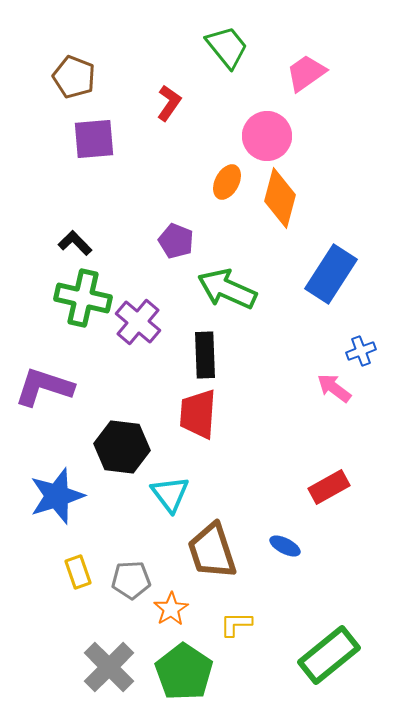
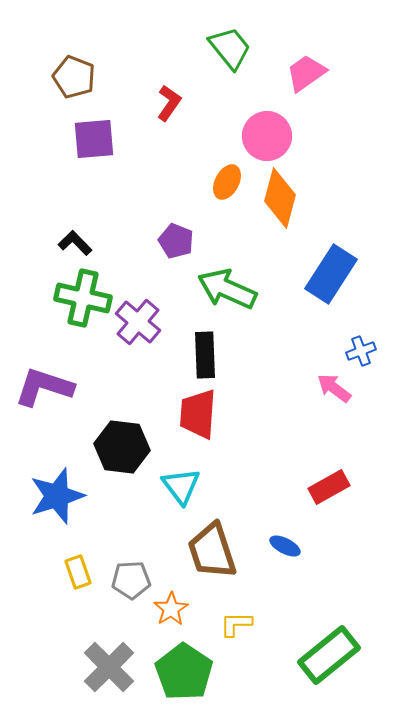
green trapezoid: moved 3 px right, 1 px down
cyan triangle: moved 11 px right, 8 px up
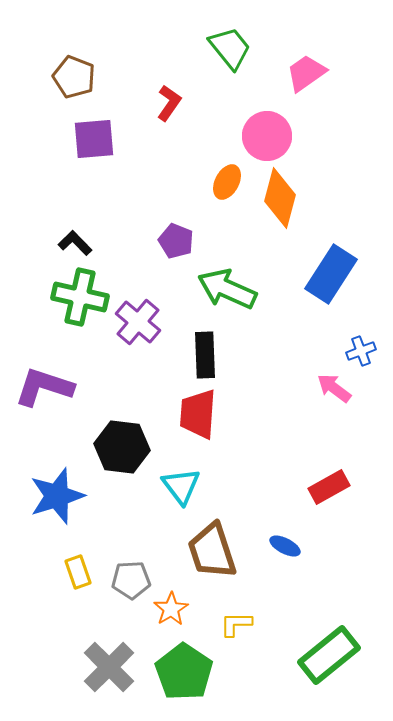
green cross: moved 3 px left, 1 px up
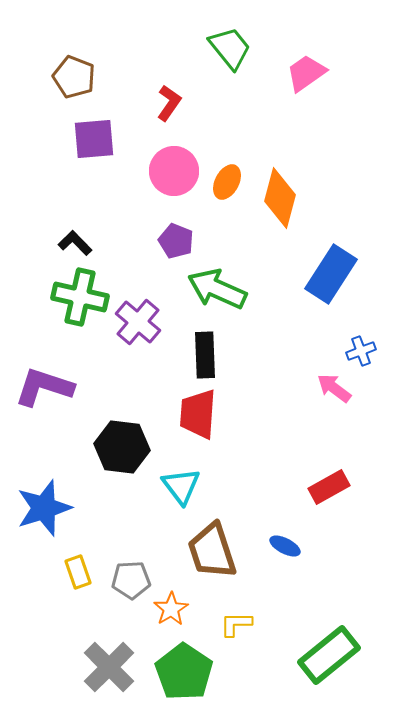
pink circle: moved 93 px left, 35 px down
green arrow: moved 10 px left
blue star: moved 13 px left, 12 px down
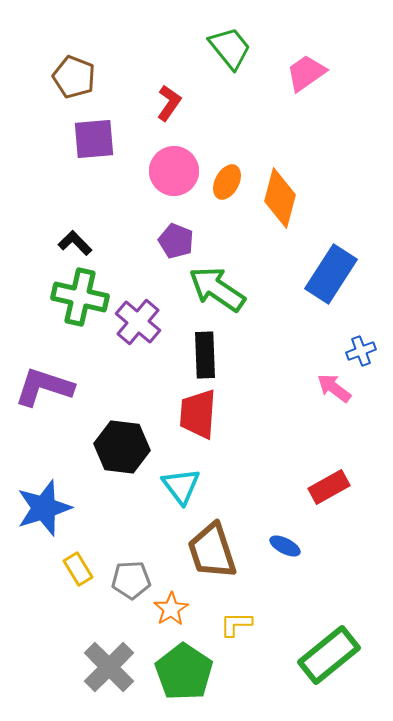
green arrow: rotated 10 degrees clockwise
yellow rectangle: moved 3 px up; rotated 12 degrees counterclockwise
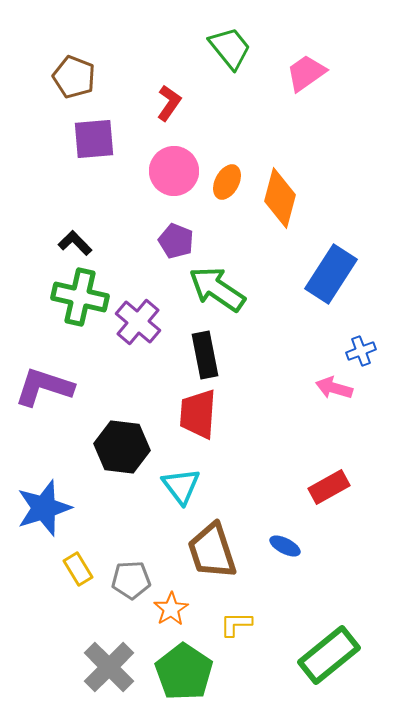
black rectangle: rotated 9 degrees counterclockwise
pink arrow: rotated 21 degrees counterclockwise
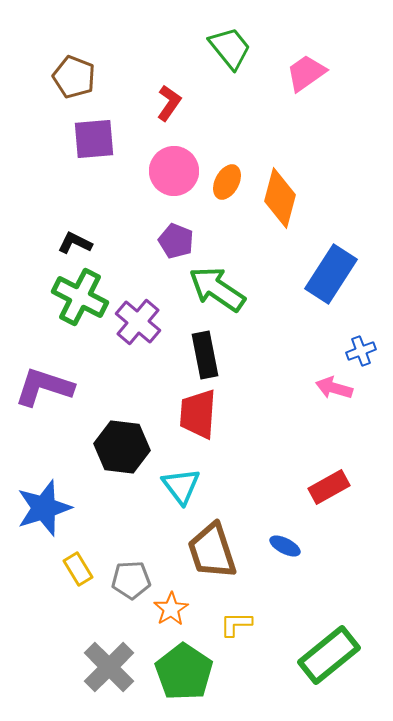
black L-shape: rotated 20 degrees counterclockwise
green cross: rotated 14 degrees clockwise
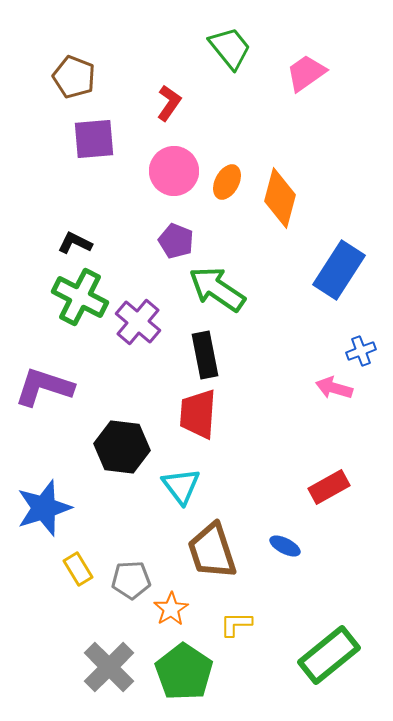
blue rectangle: moved 8 px right, 4 px up
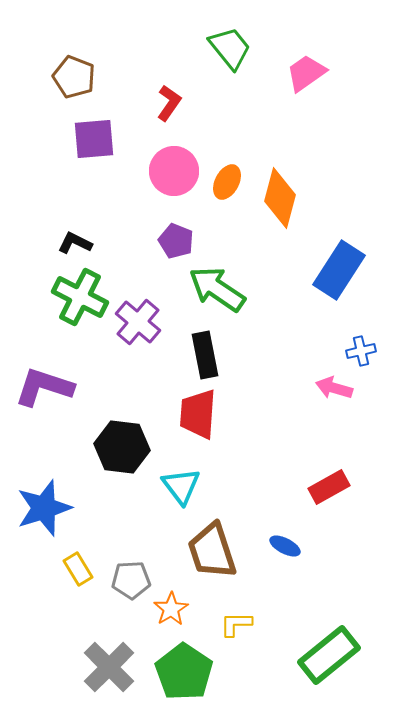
blue cross: rotated 8 degrees clockwise
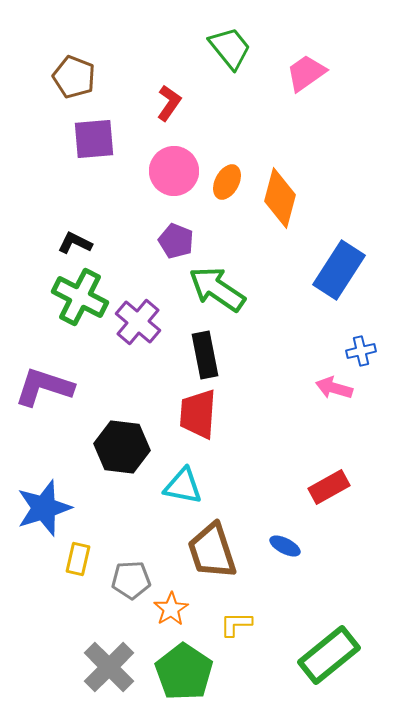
cyan triangle: moved 2 px right; rotated 42 degrees counterclockwise
yellow rectangle: moved 10 px up; rotated 44 degrees clockwise
